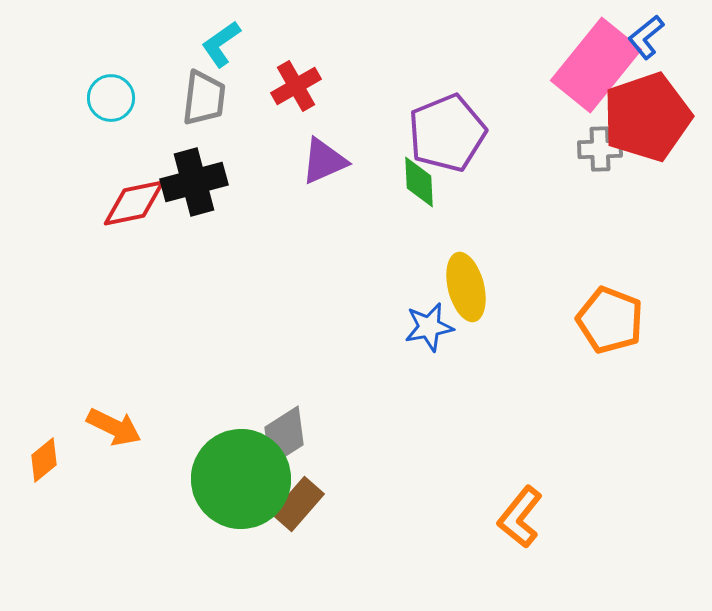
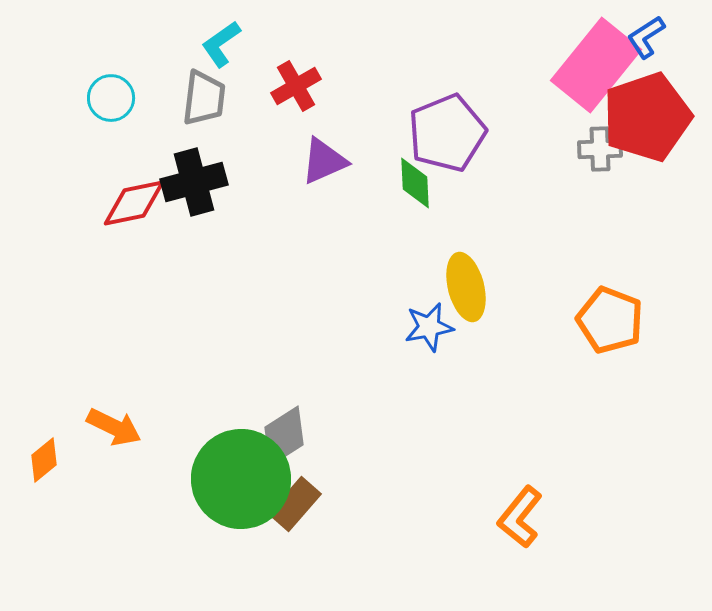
blue L-shape: rotated 6 degrees clockwise
green diamond: moved 4 px left, 1 px down
brown rectangle: moved 3 px left
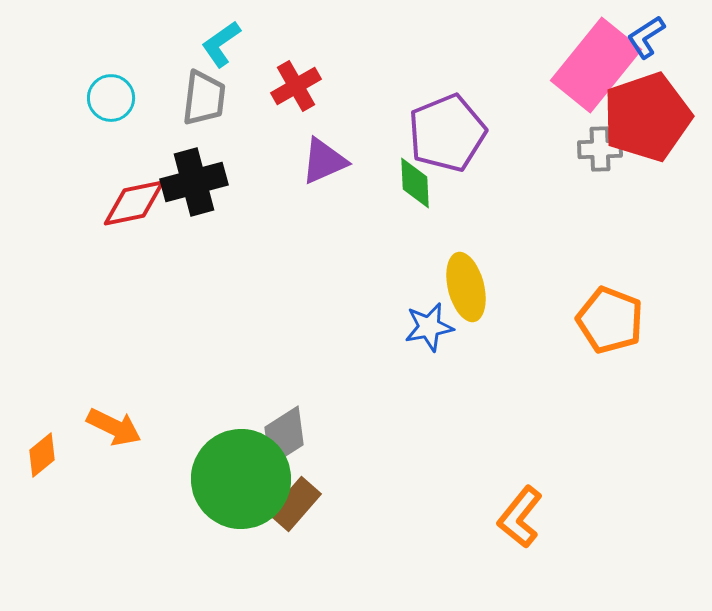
orange diamond: moved 2 px left, 5 px up
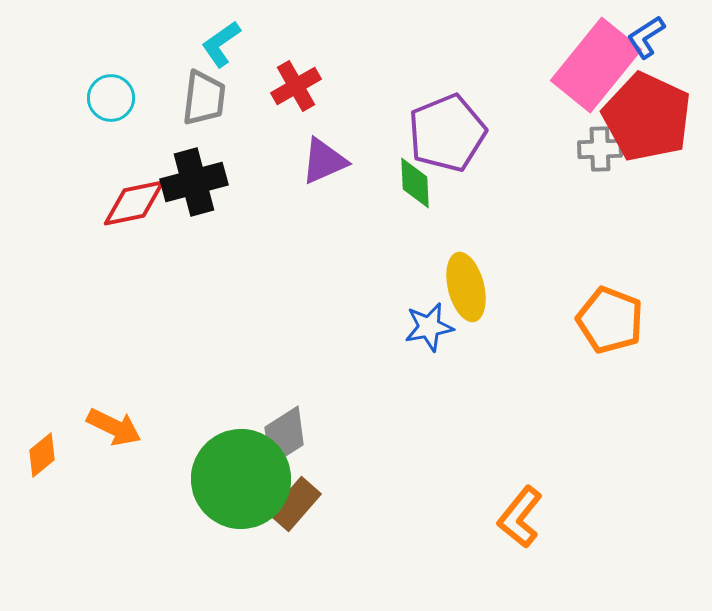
red pentagon: rotated 28 degrees counterclockwise
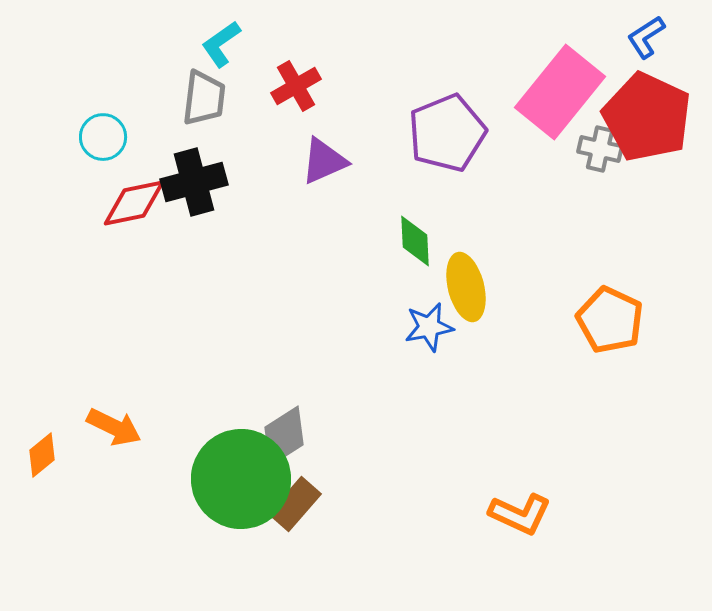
pink rectangle: moved 36 px left, 27 px down
cyan circle: moved 8 px left, 39 px down
gray cross: rotated 15 degrees clockwise
green diamond: moved 58 px down
orange pentagon: rotated 4 degrees clockwise
orange L-shape: moved 3 px up; rotated 104 degrees counterclockwise
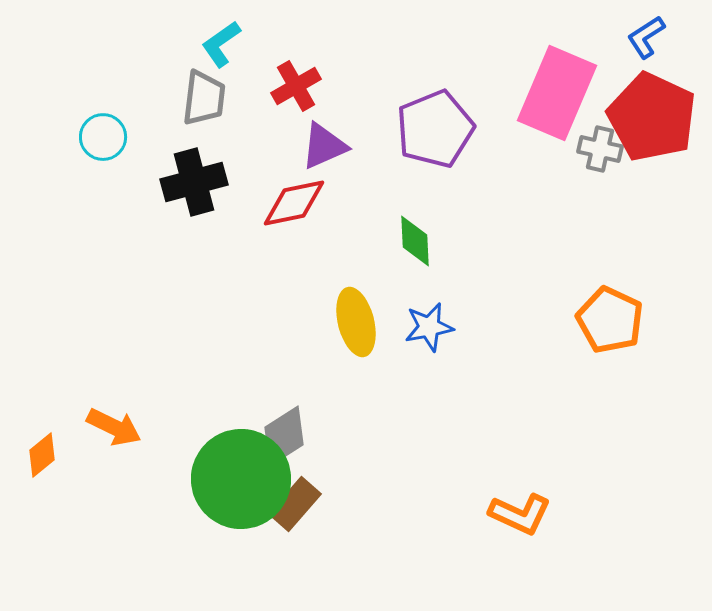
pink rectangle: moved 3 px left, 1 px down; rotated 16 degrees counterclockwise
red pentagon: moved 5 px right
purple pentagon: moved 12 px left, 4 px up
purple triangle: moved 15 px up
red diamond: moved 160 px right
yellow ellipse: moved 110 px left, 35 px down
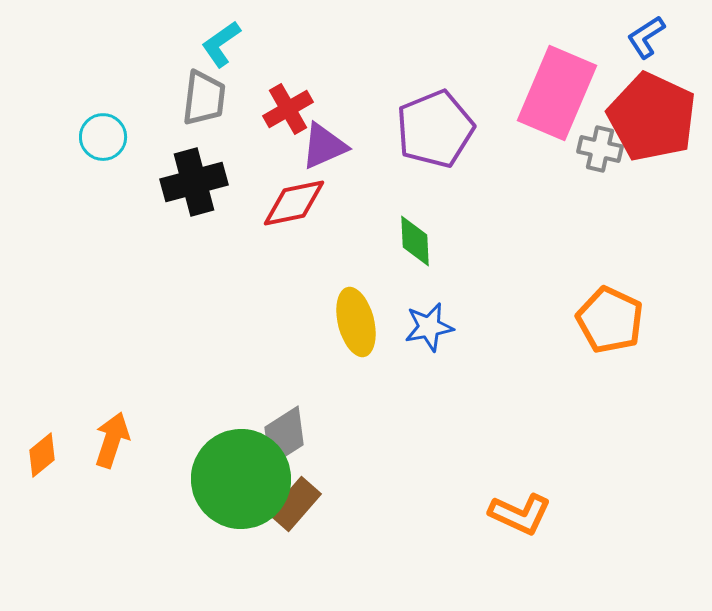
red cross: moved 8 px left, 23 px down
orange arrow: moved 2 px left, 13 px down; rotated 98 degrees counterclockwise
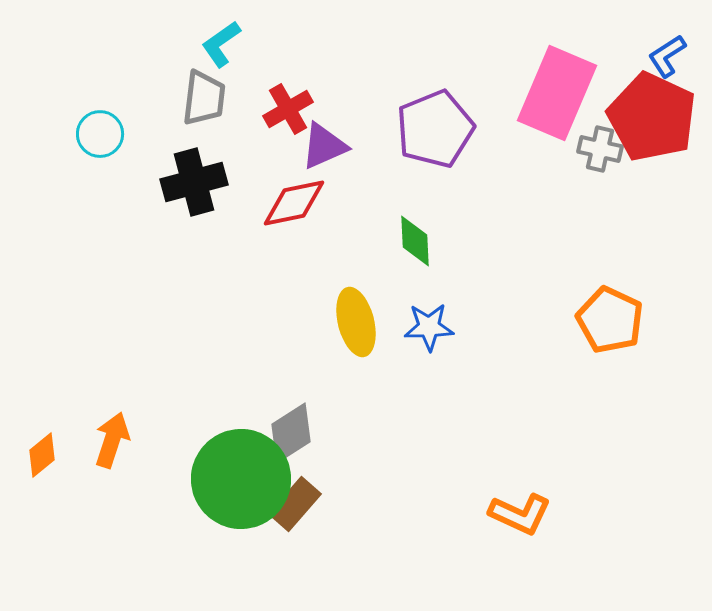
blue L-shape: moved 21 px right, 19 px down
cyan circle: moved 3 px left, 3 px up
blue star: rotated 9 degrees clockwise
gray diamond: moved 7 px right, 3 px up
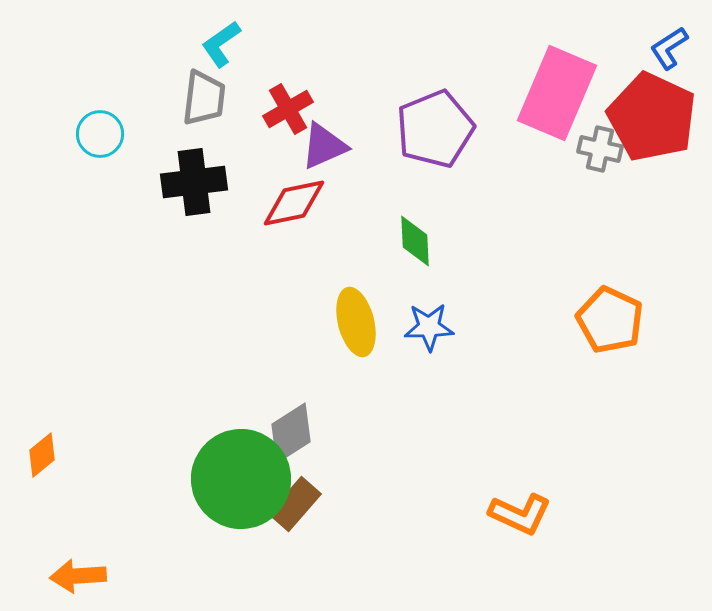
blue L-shape: moved 2 px right, 8 px up
black cross: rotated 8 degrees clockwise
orange arrow: moved 34 px left, 136 px down; rotated 112 degrees counterclockwise
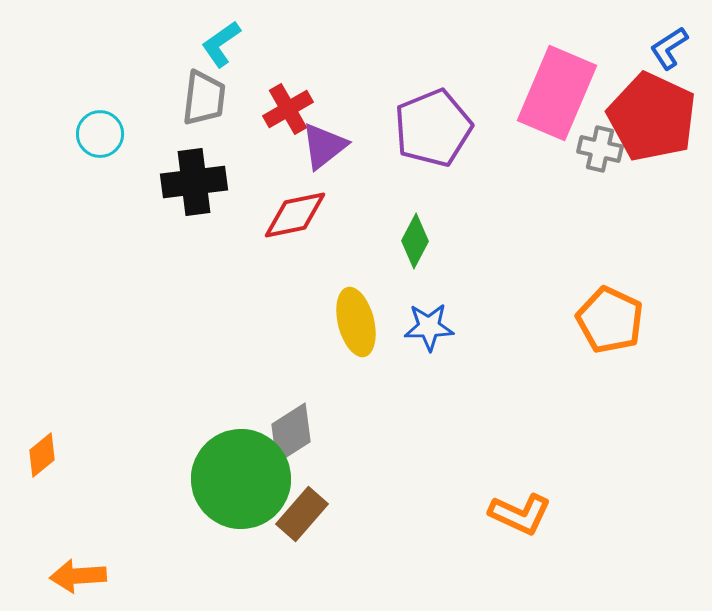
purple pentagon: moved 2 px left, 1 px up
purple triangle: rotated 14 degrees counterclockwise
red diamond: moved 1 px right, 12 px down
green diamond: rotated 30 degrees clockwise
brown rectangle: moved 7 px right, 10 px down
